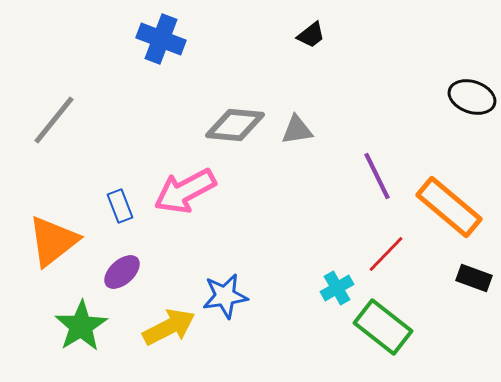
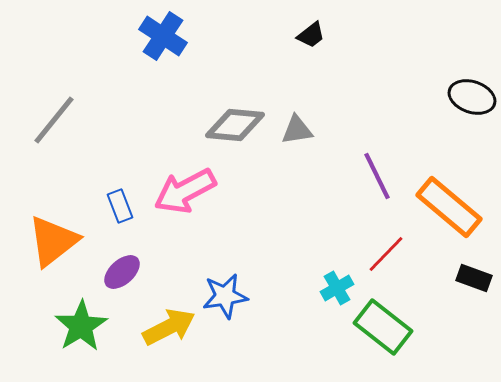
blue cross: moved 2 px right, 3 px up; rotated 12 degrees clockwise
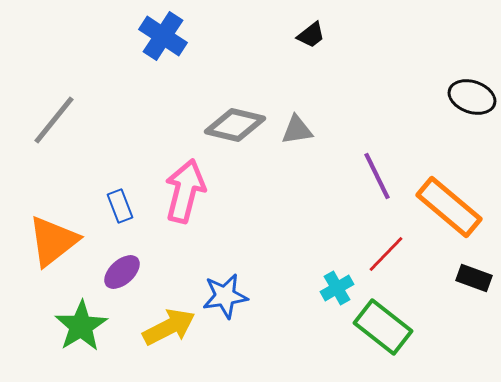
gray diamond: rotated 8 degrees clockwise
pink arrow: rotated 132 degrees clockwise
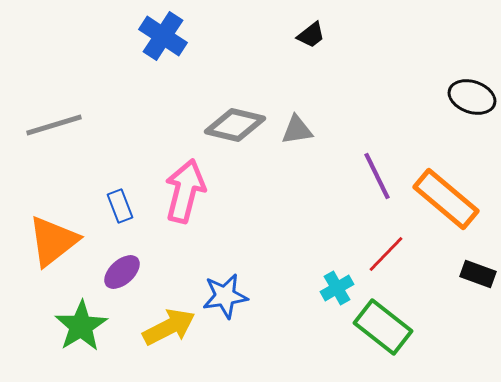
gray line: moved 5 px down; rotated 34 degrees clockwise
orange rectangle: moved 3 px left, 8 px up
black rectangle: moved 4 px right, 4 px up
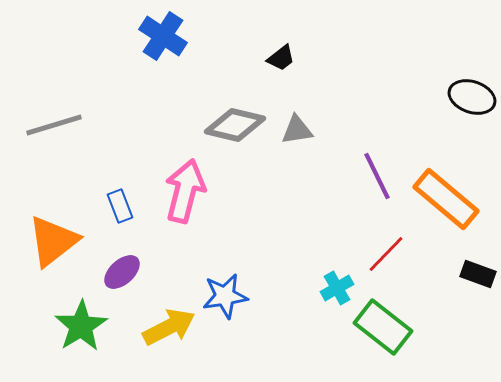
black trapezoid: moved 30 px left, 23 px down
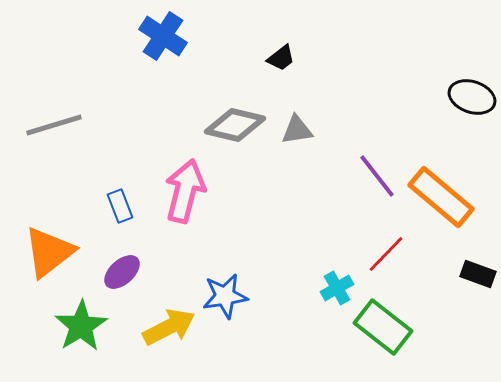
purple line: rotated 12 degrees counterclockwise
orange rectangle: moved 5 px left, 2 px up
orange triangle: moved 4 px left, 11 px down
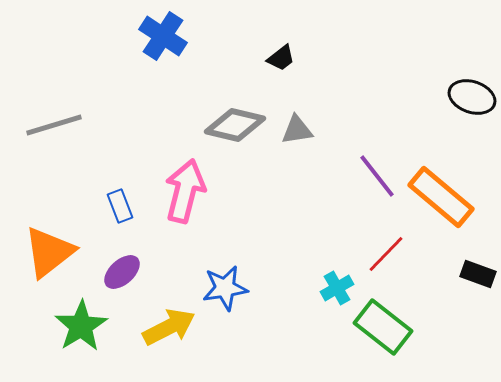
blue star: moved 8 px up
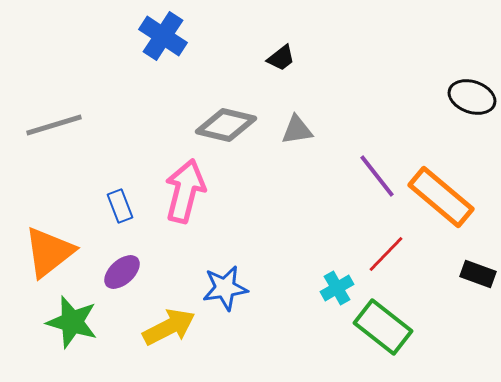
gray diamond: moved 9 px left
green star: moved 9 px left, 4 px up; rotated 24 degrees counterclockwise
